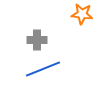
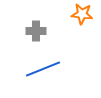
gray cross: moved 1 px left, 9 px up
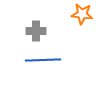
blue line: moved 9 px up; rotated 20 degrees clockwise
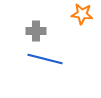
blue line: moved 2 px right, 1 px up; rotated 16 degrees clockwise
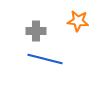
orange star: moved 4 px left, 7 px down
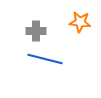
orange star: moved 2 px right, 1 px down
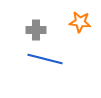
gray cross: moved 1 px up
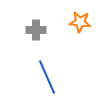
blue line: moved 2 px right, 18 px down; rotated 52 degrees clockwise
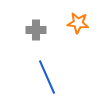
orange star: moved 2 px left, 1 px down
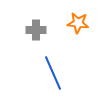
blue line: moved 6 px right, 4 px up
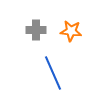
orange star: moved 7 px left, 8 px down
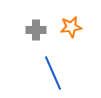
orange star: moved 4 px up; rotated 15 degrees counterclockwise
